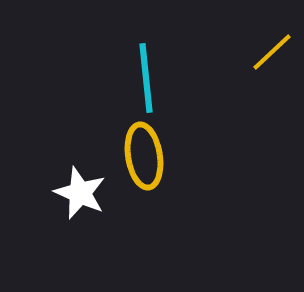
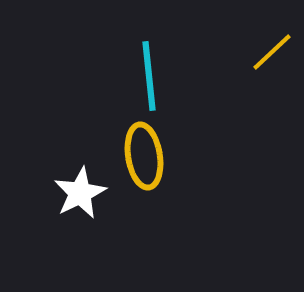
cyan line: moved 3 px right, 2 px up
white star: rotated 22 degrees clockwise
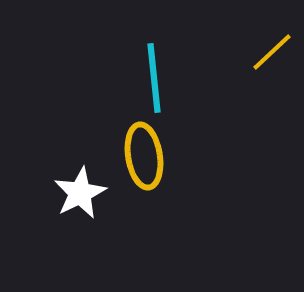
cyan line: moved 5 px right, 2 px down
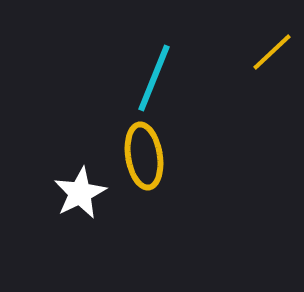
cyan line: rotated 28 degrees clockwise
